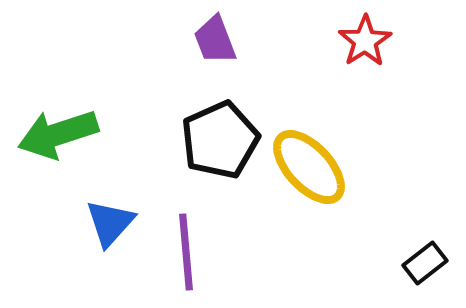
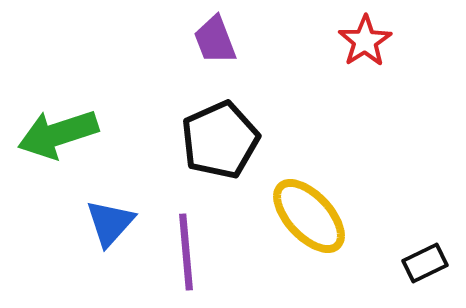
yellow ellipse: moved 49 px down
black rectangle: rotated 12 degrees clockwise
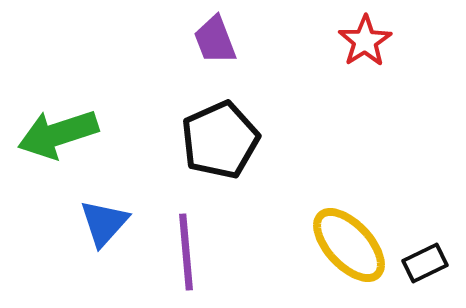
yellow ellipse: moved 40 px right, 29 px down
blue triangle: moved 6 px left
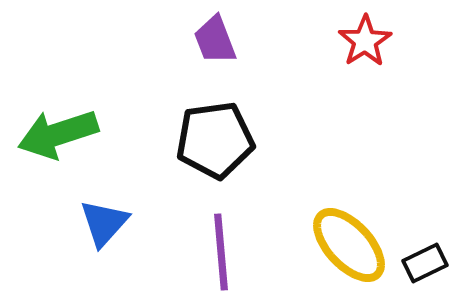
black pentagon: moved 5 px left; rotated 16 degrees clockwise
purple line: moved 35 px right
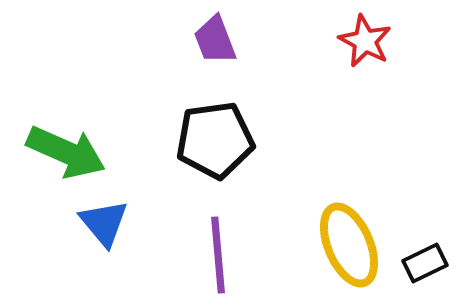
red star: rotated 12 degrees counterclockwise
green arrow: moved 8 px right, 18 px down; rotated 138 degrees counterclockwise
blue triangle: rotated 22 degrees counterclockwise
yellow ellipse: rotated 20 degrees clockwise
purple line: moved 3 px left, 3 px down
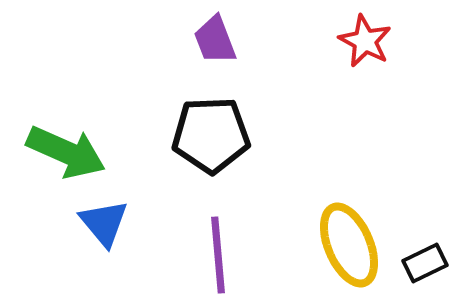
black pentagon: moved 4 px left, 5 px up; rotated 6 degrees clockwise
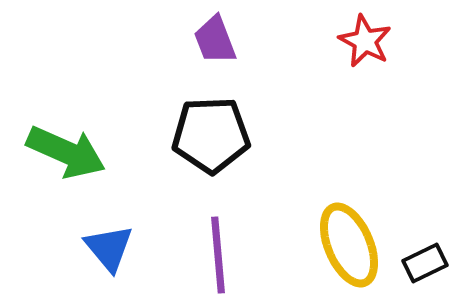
blue triangle: moved 5 px right, 25 px down
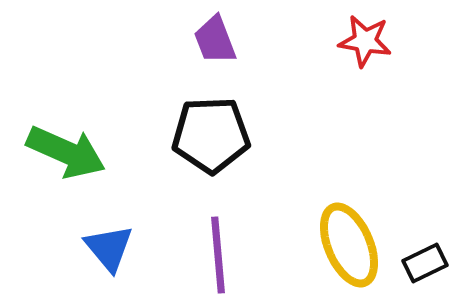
red star: rotated 18 degrees counterclockwise
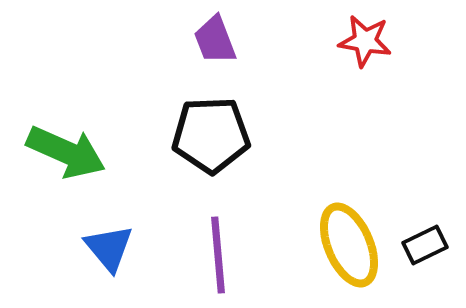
black rectangle: moved 18 px up
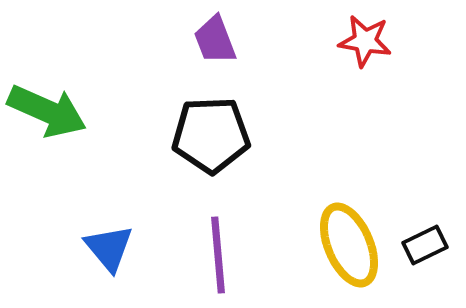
green arrow: moved 19 px left, 41 px up
